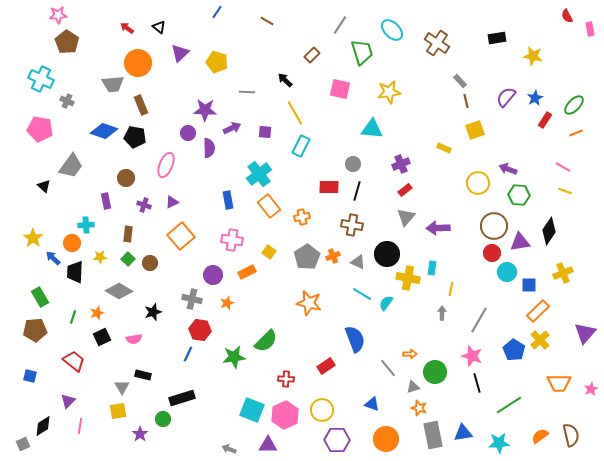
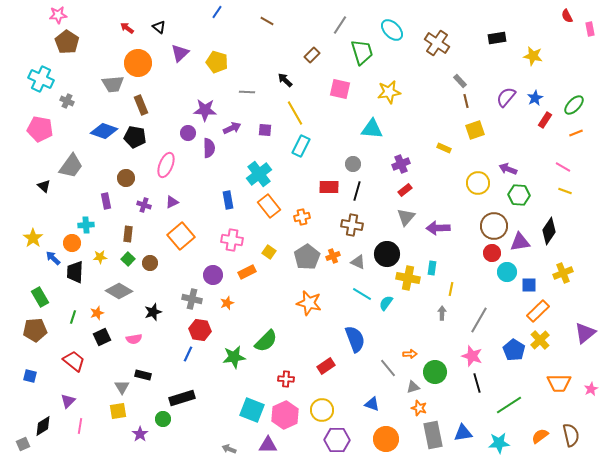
purple square at (265, 132): moved 2 px up
purple triangle at (585, 333): rotated 10 degrees clockwise
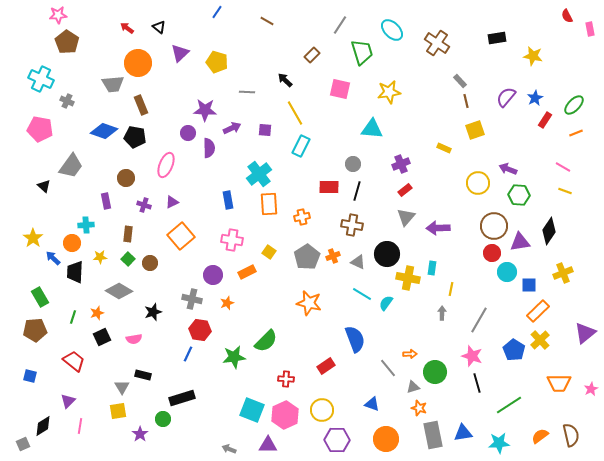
orange rectangle at (269, 206): moved 2 px up; rotated 35 degrees clockwise
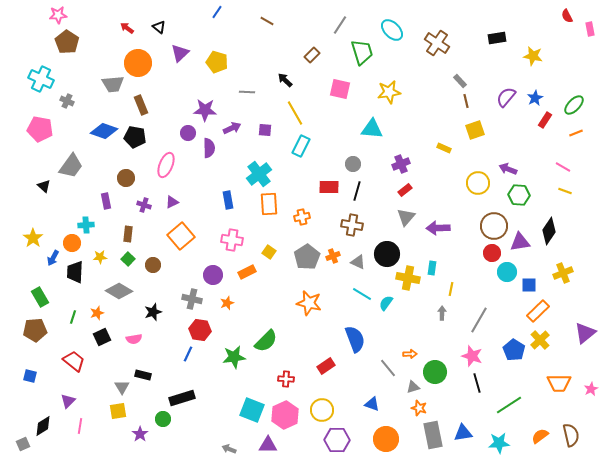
blue arrow at (53, 258): rotated 105 degrees counterclockwise
brown circle at (150, 263): moved 3 px right, 2 px down
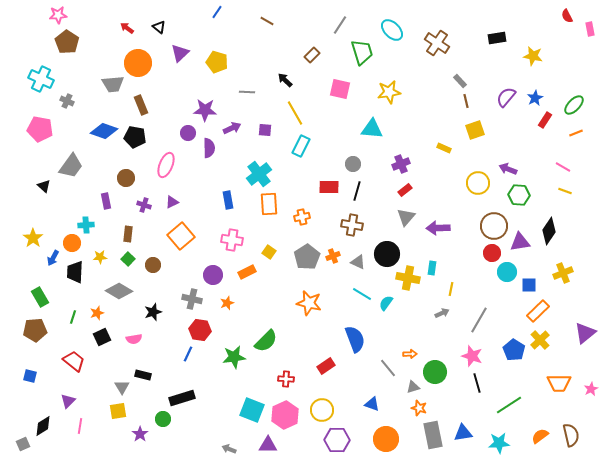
gray arrow at (442, 313): rotated 64 degrees clockwise
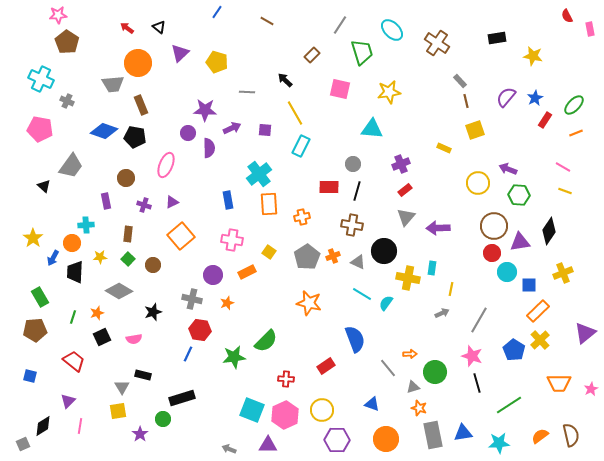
black circle at (387, 254): moved 3 px left, 3 px up
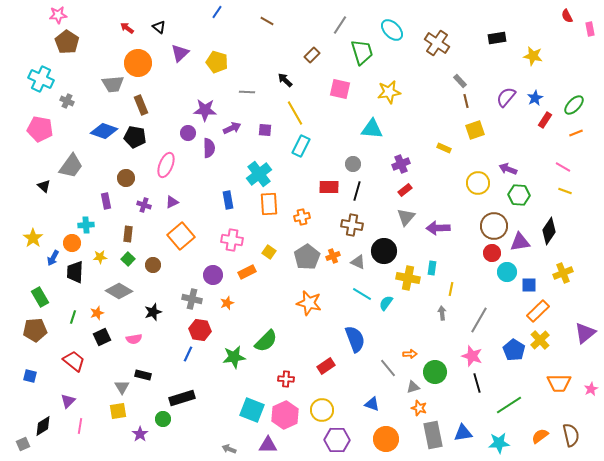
gray arrow at (442, 313): rotated 72 degrees counterclockwise
